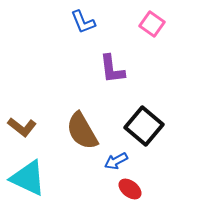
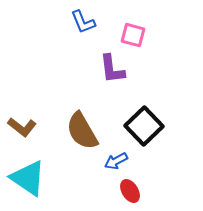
pink square: moved 19 px left, 11 px down; rotated 20 degrees counterclockwise
black square: rotated 6 degrees clockwise
cyan triangle: rotated 9 degrees clockwise
red ellipse: moved 2 px down; rotated 20 degrees clockwise
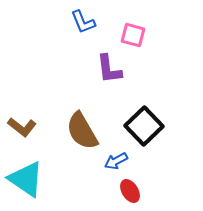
purple L-shape: moved 3 px left
cyan triangle: moved 2 px left, 1 px down
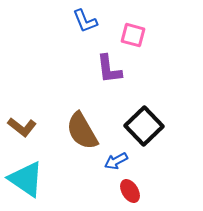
blue L-shape: moved 2 px right, 1 px up
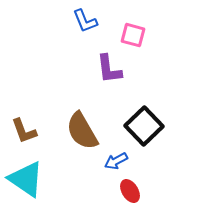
brown L-shape: moved 2 px right, 4 px down; rotated 32 degrees clockwise
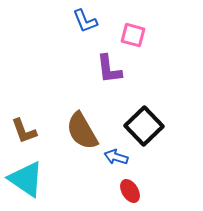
blue arrow: moved 4 px up; rotated 45 degrees clockwise
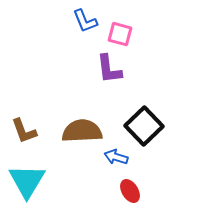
pink square: moved 13 px left, 1 px up
brown semicircle: rotated 117 degrees clockwise
cyan triangle: moved 1 px right, 2 px down; rotated 27 degrees clockwise
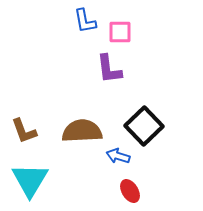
blue L-shape: rotated 12 degrees clockwise
pink square: moved 2 px up; rotated 15 degrees counterclockwise
blue arrow: moved 2 px right, 1 px up
cyan triangle: moved 3 px right, 1 px up
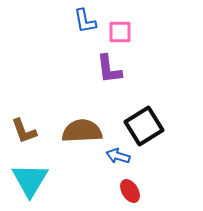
black square: rotated 12 degrees clockwise
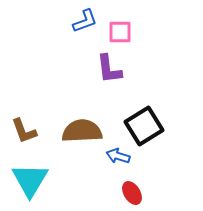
blue L-shape: rotated 100 degrees counterclockwise
red ellipse: moved 2 px right, 2 px down
